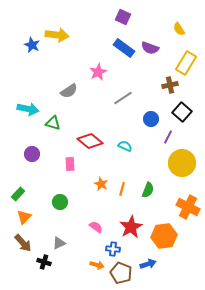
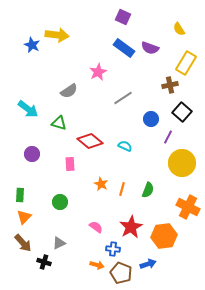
cyan arrow: rotated 25 degrees clockwise
green triangle: moved 6 px right
green rectangle: moved 2 px right, 1 px down; rotated 40 degrees counterclockwise
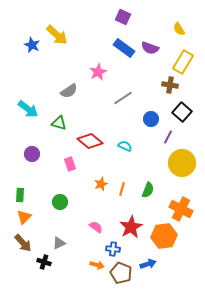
yellow arrow: rotated 35 degrees clockwise
yellow rectangle: moved 3 px left, 1 px up
brown cross: rotated 21 degrees clockwise
pink rectangle: rotated 16 degrees counterclockwise
orange star: rotated 24 degrees clockwise
orange cross: moved 7 px left, 2 px down
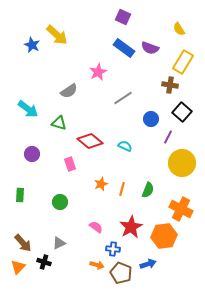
orange triangle: moved 6 px left, 50 px down
